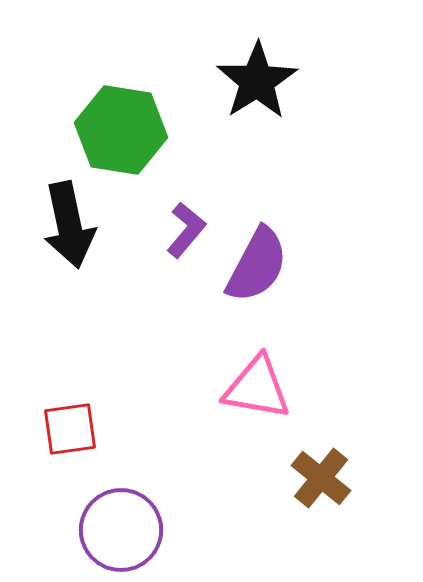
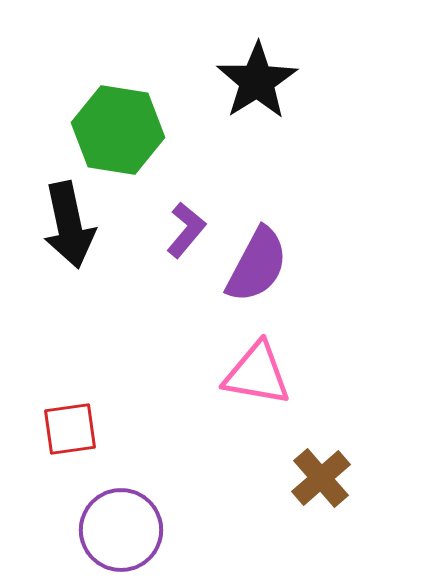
green hexagon: moved 3 px left
pink triangle: moved 14 px up
brown cross: rotated 10 degrees clockwise
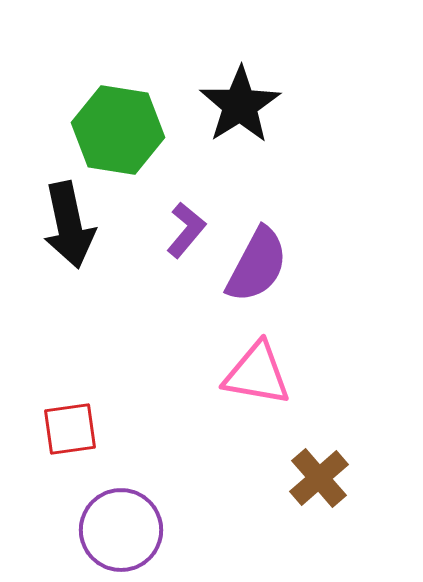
black star: moved 17 px left, 24 px down
brown cross: moved 2 px left
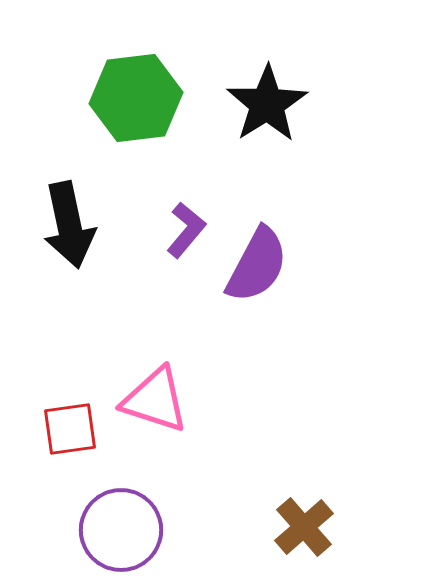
black star: moved 27 px right, 1 px up
green hexagon: moved 18 px right, 32 px up; rotated 16 degrees counterclockwise
pink triangle: moved 102 px left, 26 px down; rotated 8 degrees clockwise
brown cross: moved 15 px left, 49 px down
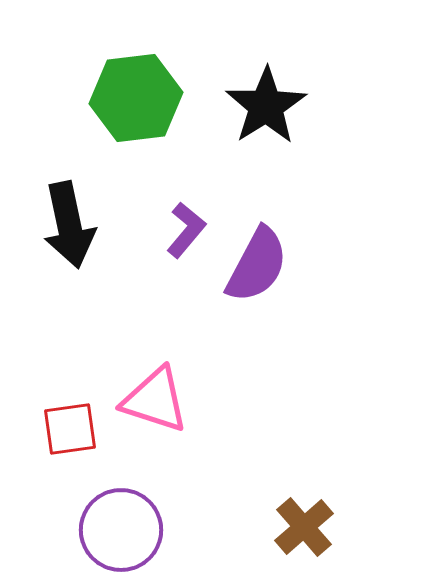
black star: moved 1 px left, 2 px down
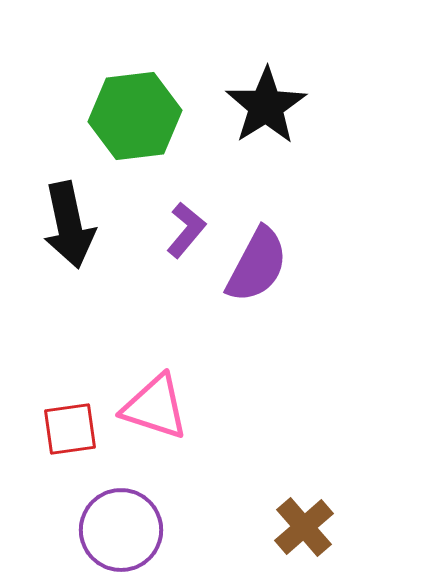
green hexagon: moved 1 px left, 18 px down
pink triangle: moved 7 px down
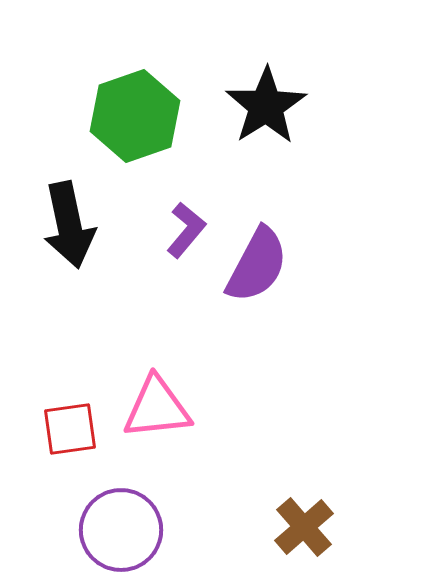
green hexagon: rotated 12 degrees counterclockwise
pink triangle: moved 2 px right, 1 px down; rotated 24 degrees counterclockwise
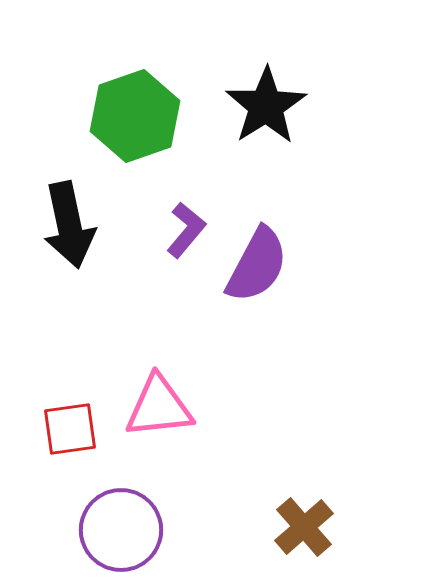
pink triangle: moved 2 px right, 1 px up
